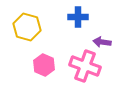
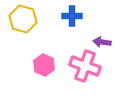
blue cross: moved 6 px left, 1 px up
yellow hexagon: moved 4 px left, 8 px up
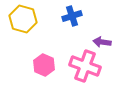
blue cross: rotated 18 degrees counterclockwise
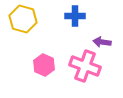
blue cross: moved 3 px right; rotated 18 degrees clockwise
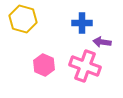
blue cross: moved 7 px right, 7 px down
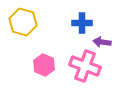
yellow hexagon: moved 3 px down
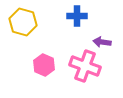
blue cross: moved 5 px left, 7 px up
